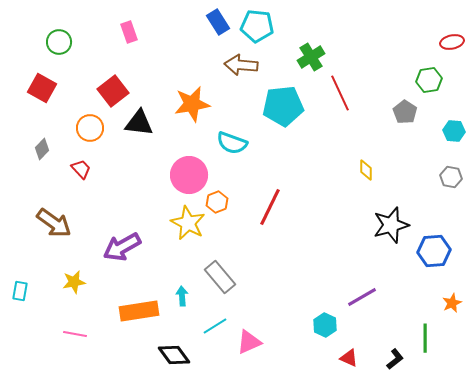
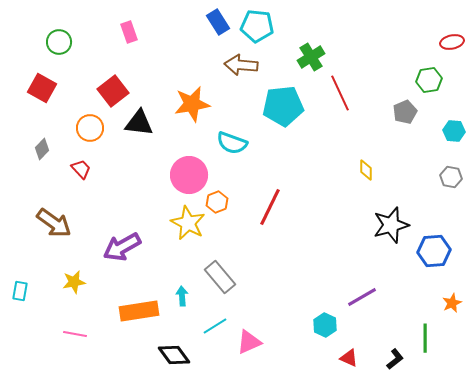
gray pentagon at (405, 112): rotated 15 degrees clockwise
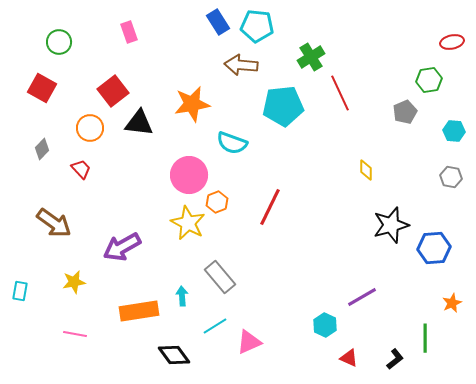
blue hexagon at (434, 251): moved 3 px up
